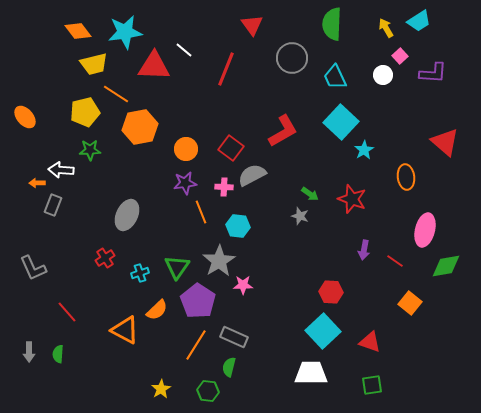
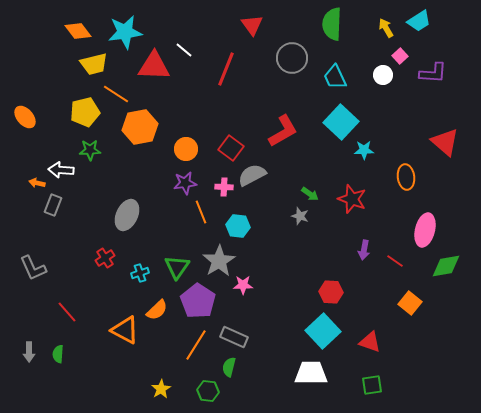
cyan star at (364, 150): rotated 30 degrees clockwise
orange arrow at (37, 183): rotated 14 degrees clockwise
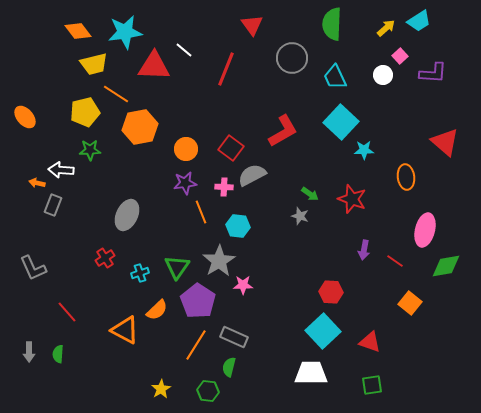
yellow arrow at (386, 28): rotated 78 degrees clockwise
